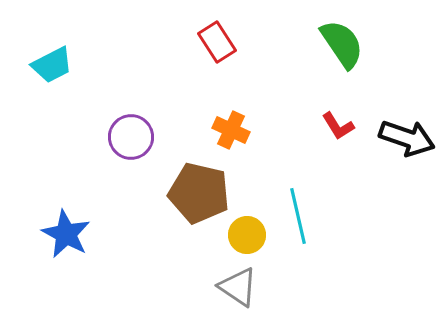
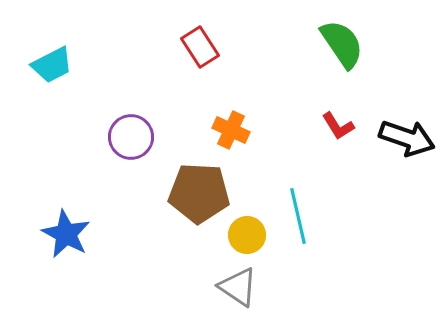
red rectangle: moved 17 px left, 5 px down
brown pentagon: rotated 10 degrees counterclockwise
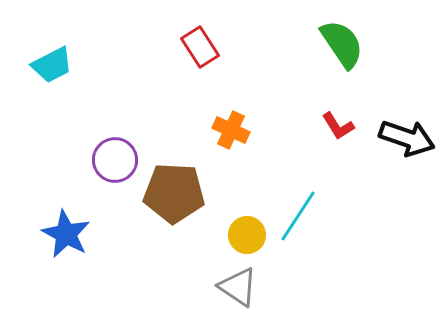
purple circle: moved 16 px left, 23 px down
brown pentagon: moved 25 px left
cyan line: rotated 46 degrees clockwise
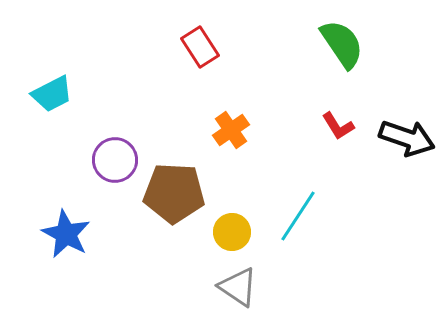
cyan trapezoid: moved 29 px down
orange cross: rotated 30 degrees clockwise
yellow circle: moved 15 px left, 3 px up
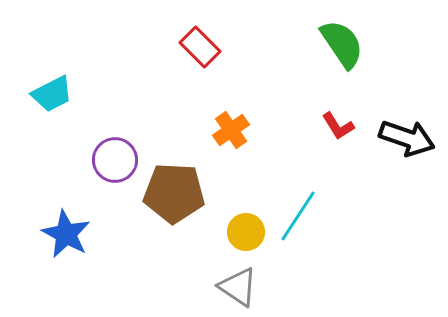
red rectangle: rotated 12 degrees counterclockwise
yellow circle: moved 14 px right
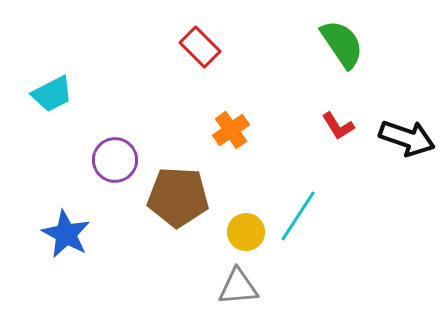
brown pentagon: moved 4 px right, 4 px down
gray triangle: rotated 39 degrees counterclockwise
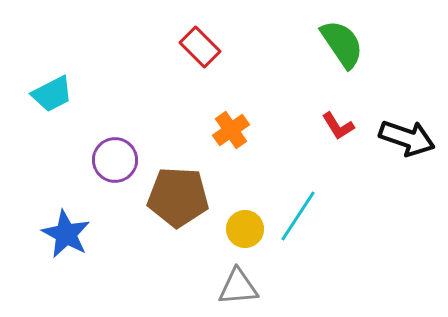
yellow circle: moved 1 px left, 3 px up
